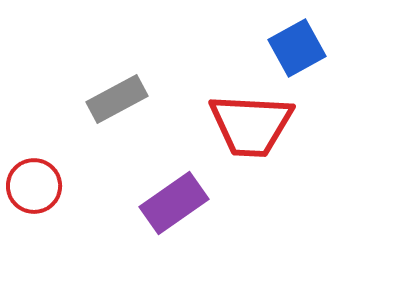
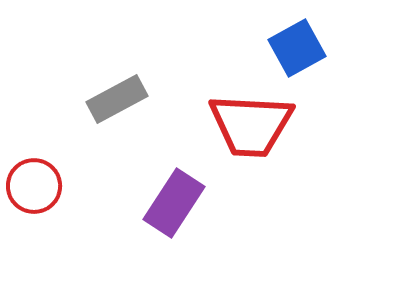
purple rectangle: rotated 22 degrees counterclockwise
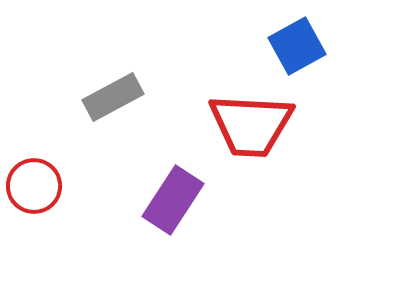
blue square: moved 2 px up
gray rectangle: moved 4 px left, 2 px up
purple rectangle: moved 1 px left, 3 px up
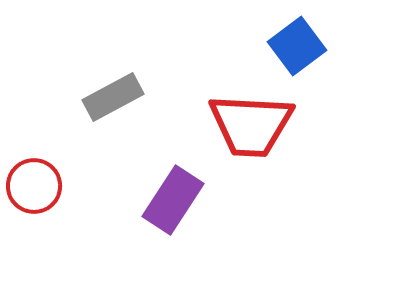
blue square: rotated 8 degrees counterclockwise
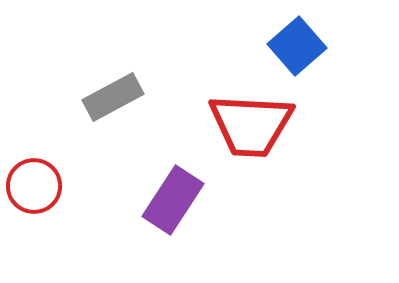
blue square: rotated 4 degrees counterclockwise
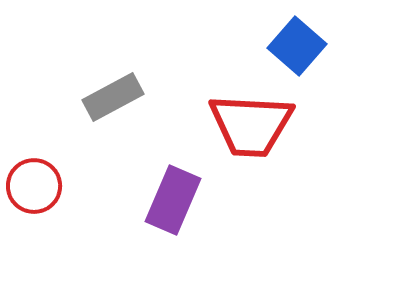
blue square: rotated 8 degrees counterclockwise
purple rectangle: rotated 10 degrees counterclockwise
